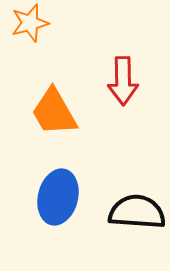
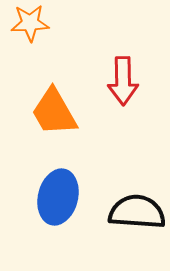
orange star: rotated 12 degrees clockwise
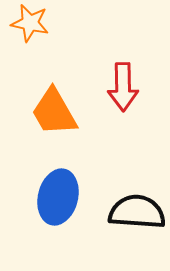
orange star: rotated 15 degrees clockwise
red arrow: moved 6 px down
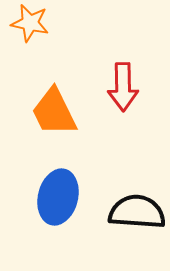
orange trapezoid: rotated 4 degrees clockwise
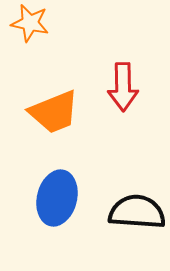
orange trapezoid: rotated 86 degrees counterclockwise
blue ellipse: moved 1 px left, 1 px down
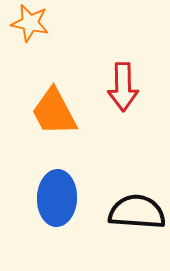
orange trapezoid: rotated 84 degrees clockwise
blue ellipse: rotated 12 degrees counterclockwise
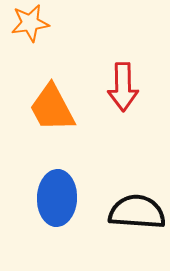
orange star: rotated 21 degrees counterclockwise
orange trapezoid: moved 2 px left, 4 px up
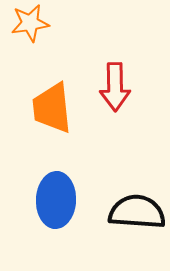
red arrow: moved 8 px left
orange trapezoid: rotated 22 degrees clockwise
blue ellipse: moved 1 px left, 2 px down
